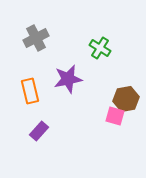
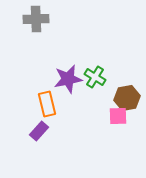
gray cross: moved 19 px up; rotated 25 degrees clockwise
green cross: moved 5 px left, 29 px down
orange rectangle: moved 17 px right, 13 px down
brown hexagon: moved 1 px right, 1 px up
pink square: moved 3 px right; rotated 18 degrees counterclockwise
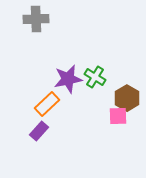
brown hexagon: rotated 20 degrees counterclockwise
orange rectangle: rotated 60 degrees clockwise
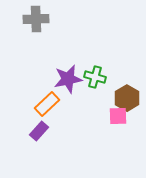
green cross: rotated 15 degrees counterclockwise
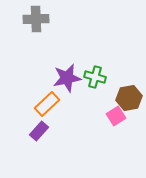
purple star: moved 1 px left, 1 px up
brown hexagon: moved 2 px right; rotated 20 degrees clockwise
pink square: moved 2 px left; rotated 30 degrees counterclockwise
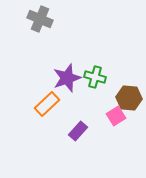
gray cross: moved 4 px right; rotated 25 degrees clockwise
purple star: rotated 8 degrees counterclockwise
brown hexagon: rotated 15 degrees clockwise
purple rectangle: moved 39 px right
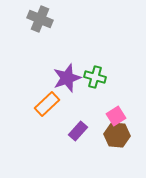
brown hexagon: moved 12 px left, 37 px down
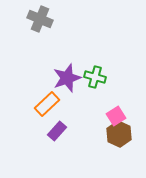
purple rectangle: moved 21 px left
brown hexagon: moved 2 px right, 1 px up; rotated 20 degrees clockwise
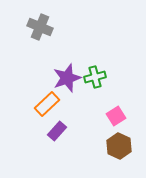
gray cross: moved 8 px down
green cross: rotated 30 degrees counterclockwise
brown hexagon: moved 12 px down
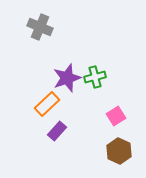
brown hexagon: moved 5 px down
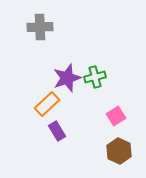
gray cross: rotated 25 degrees counterclockwise
purple rectangle: rotated 72 degrees counterclockwise
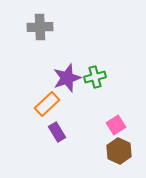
pink square: moved 9 px down
purple rectangle: moved 1 px down
